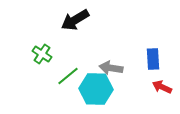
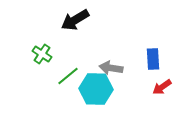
red arrow: rotated 60 degrees counterclockwise
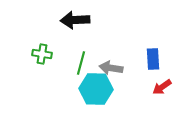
black arrow: rotated 28 degrees clockwise
green cross: rotated 24 degrees counterclockwise
green line: moved 13 px right, 13 px up; rotated 35 degrees counterclockwise
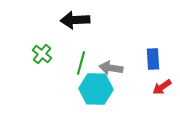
green cross: rotated 30 degrees clockwise
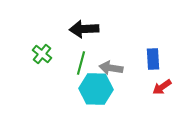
black arrow: moved 9 px right, 9 px down
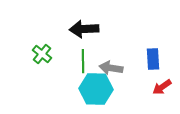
green line: moved 2 px right, 2 px up; rotated 15 degrees counterclockwise
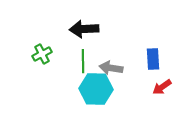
green cross: rotated 24 degrees clockwise
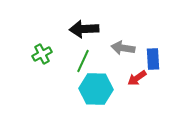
green line: rotated 25 degrees clockwise
gray arrow: moved 12 px right, 20 px up
red arrow: moved 25 px left, 9 px up
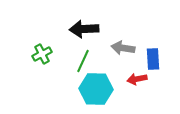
red arrow: moved 1 px down; rotated 24 degrees clockwise
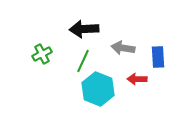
blue rectangle: moved 5 px right, 2 px up
red arrow: rotated 12 degrees clockwise
cyan hexagon: moved 2 px right; rotated 20 degrees clockwise
